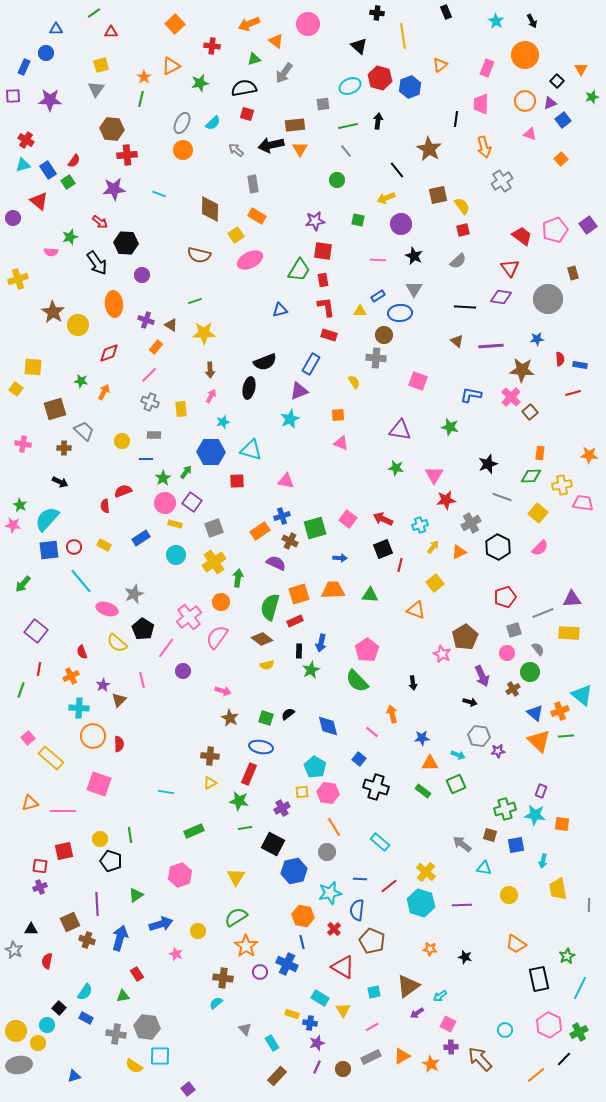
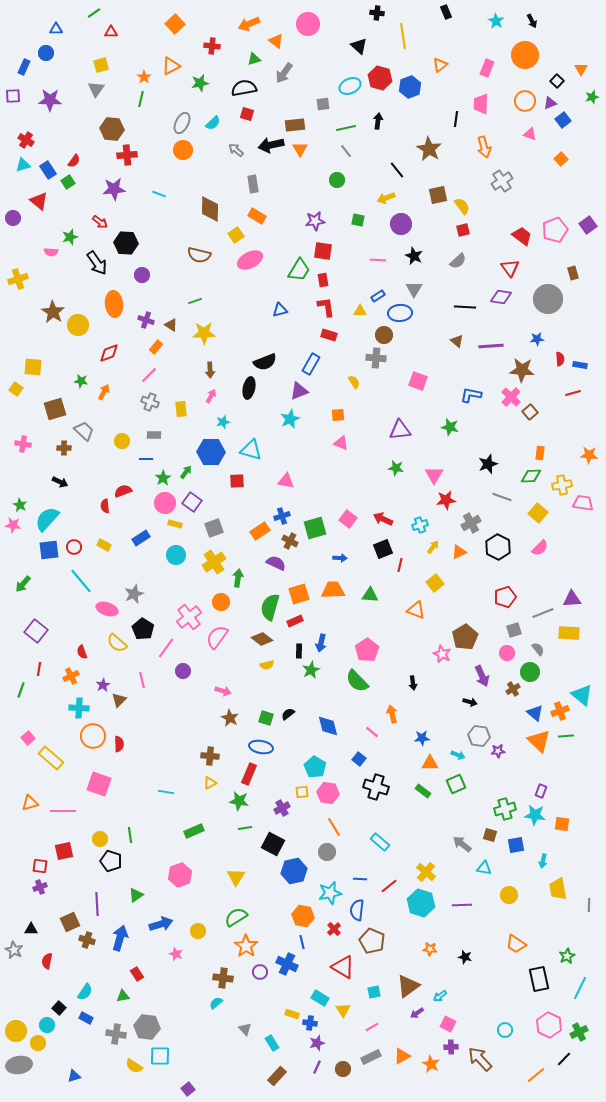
green line at (348, 126): moved 2 px left, 2 px down
purple triangle at (400, 430): rotated 15 degrees counterclockwise
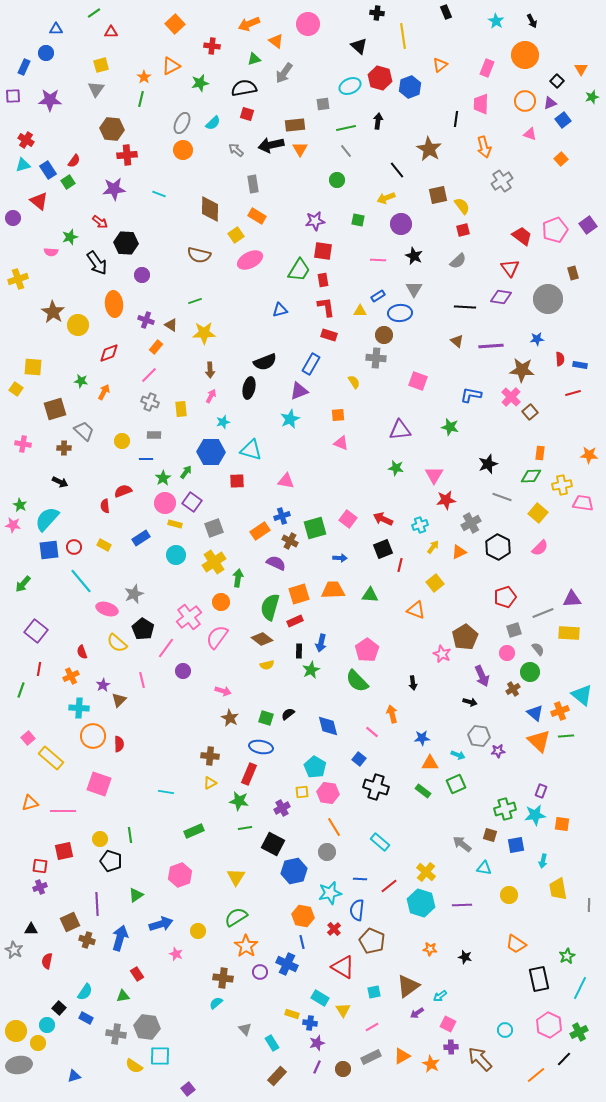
cyan star at (535, 815): rotated 15 degrees counterclockwise
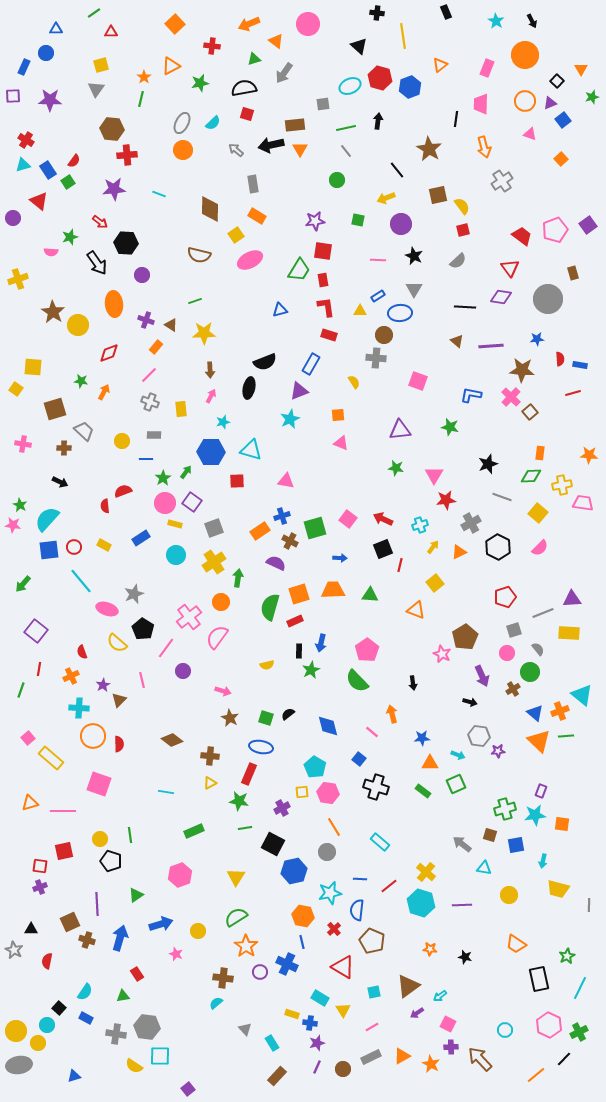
brown diamond at (262, 639): moved 90 px left, 101 px down
yellow trapezoid at (558, 889): rotated 65 degrees counterclockwise
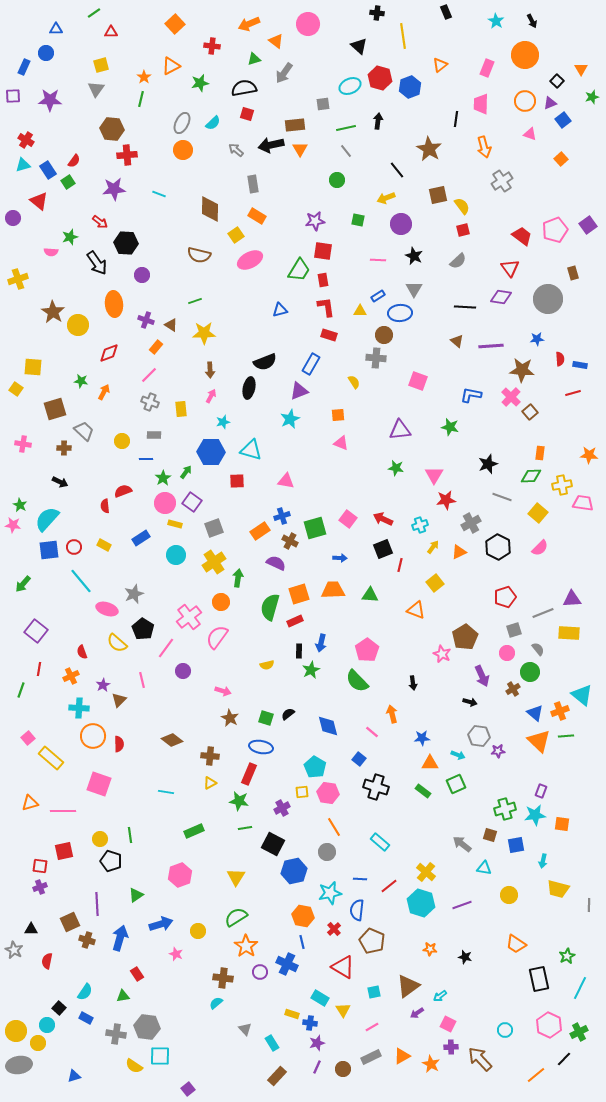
purple line at (462, 905): rotated 18 degrees counterclockwise
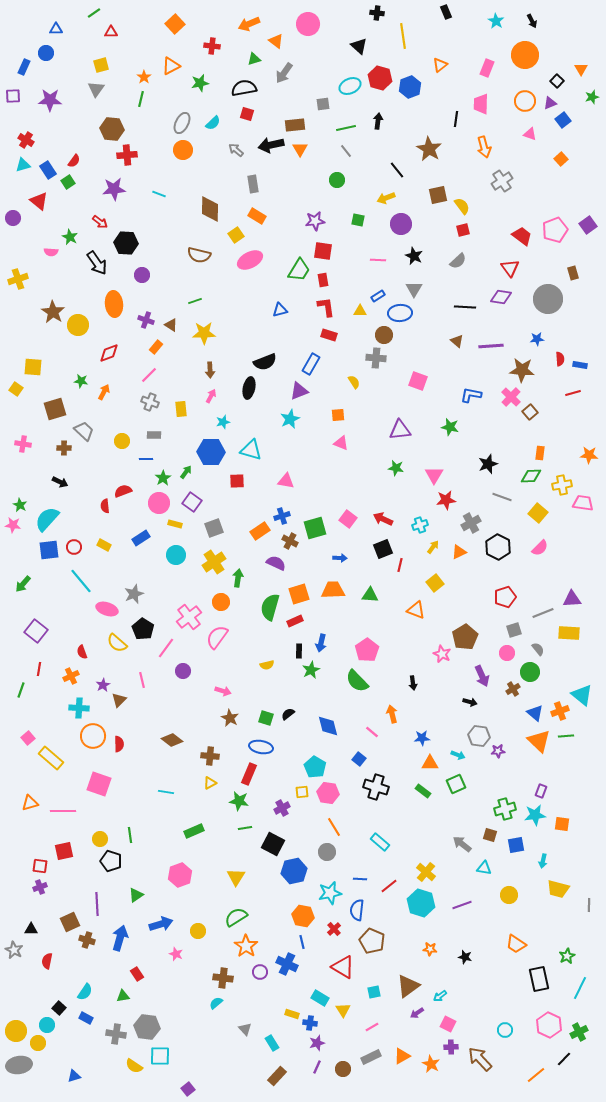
green star at (70, 237): rotated 28 degrees counterclockwise
pink circle at (165, 503): moved 6 px left
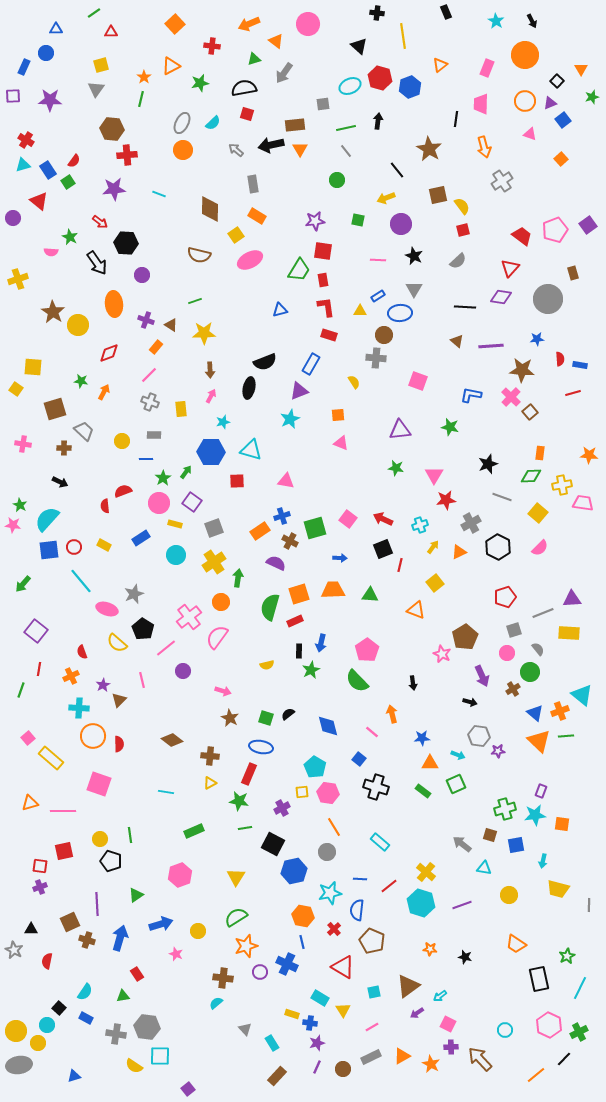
red triangle at (510, 268): rotated 18 degrees clockwise
pink line at (166, 648): rotated 15 degrees clockwise
orange star at (246, 946): rotated 20 degrees clockwise
